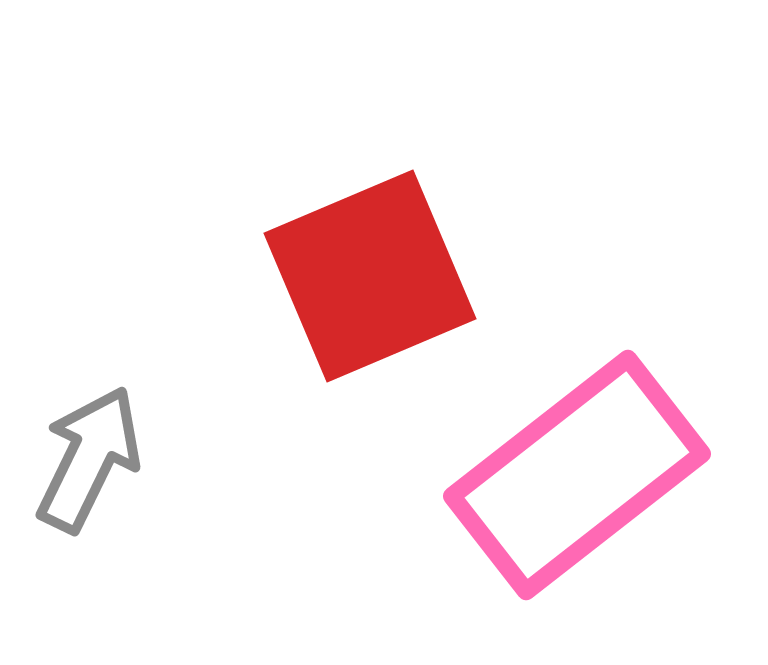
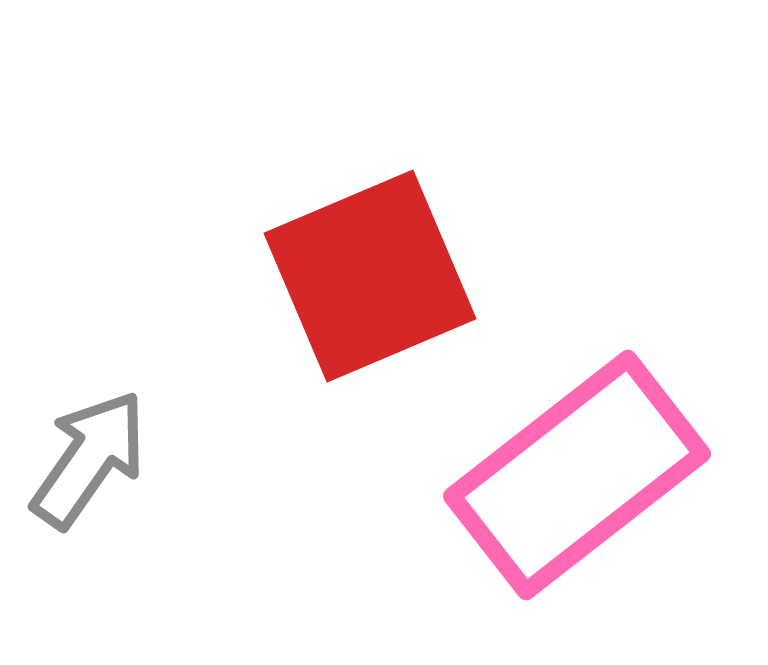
gray arrow: rotated 9 degrees clockwise
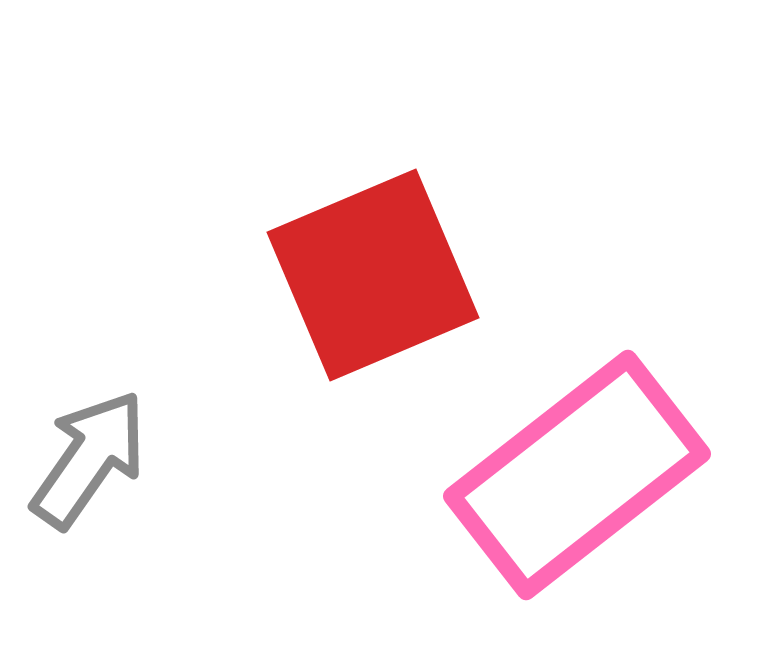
red square: moved 3 px right, 1 px up
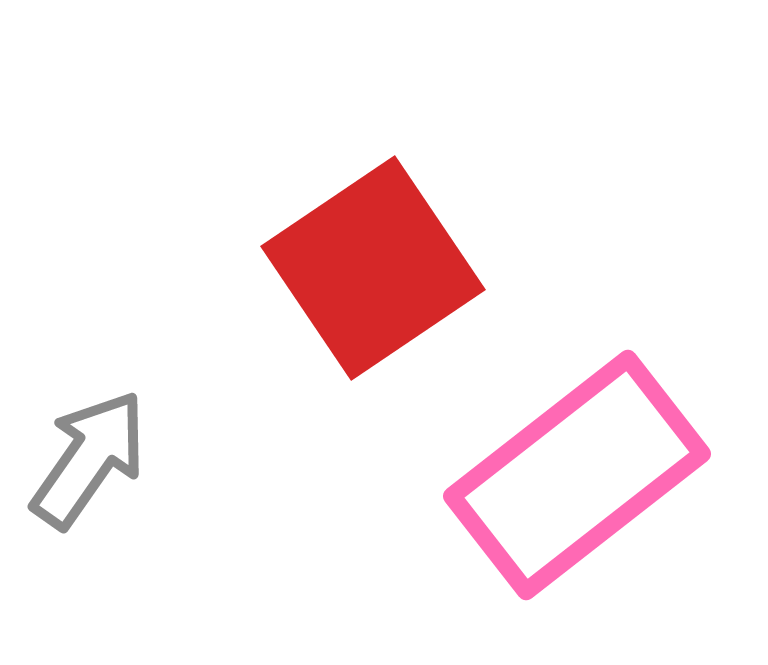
red square: moved 7 px up; rotated 11 degrees counterclockwise
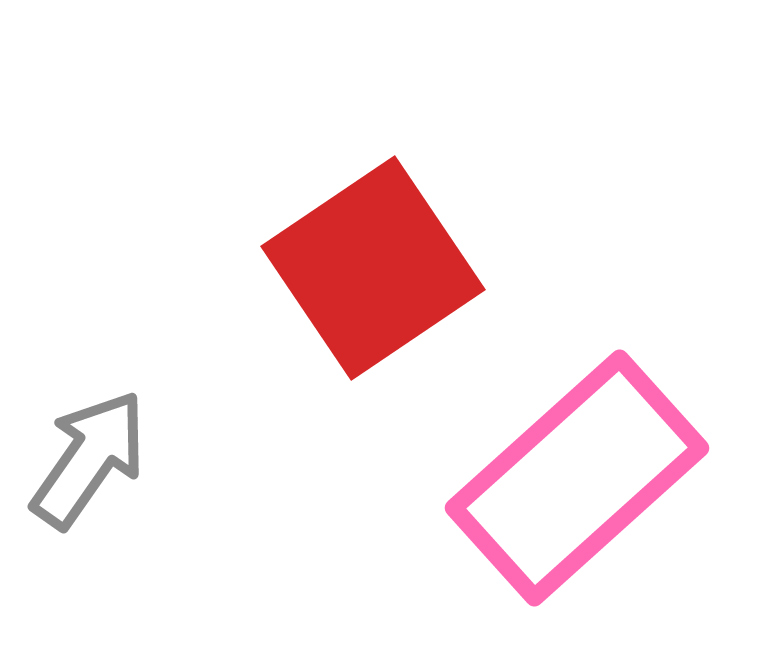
pink rectangle: moved 3 px down; rotated 4 degrees counterclockwise
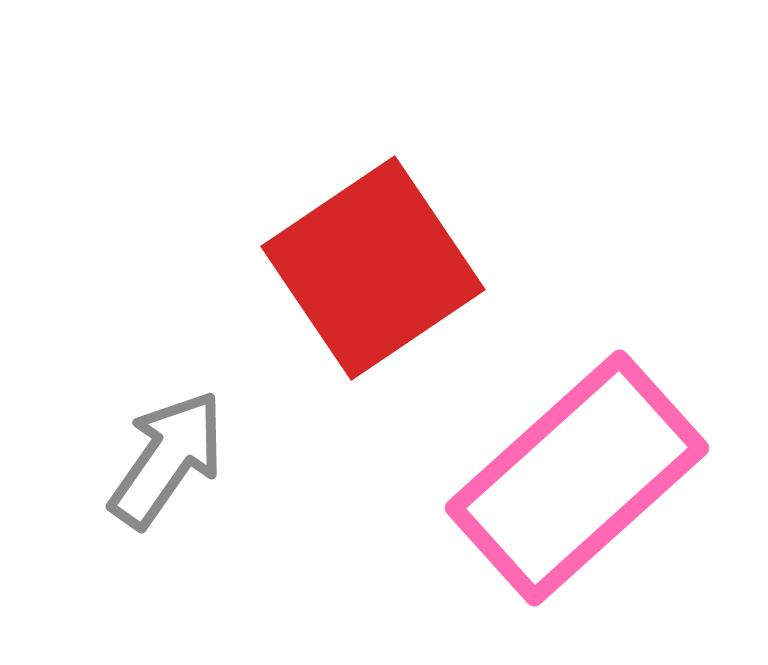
gray arrow: moved 78 px right
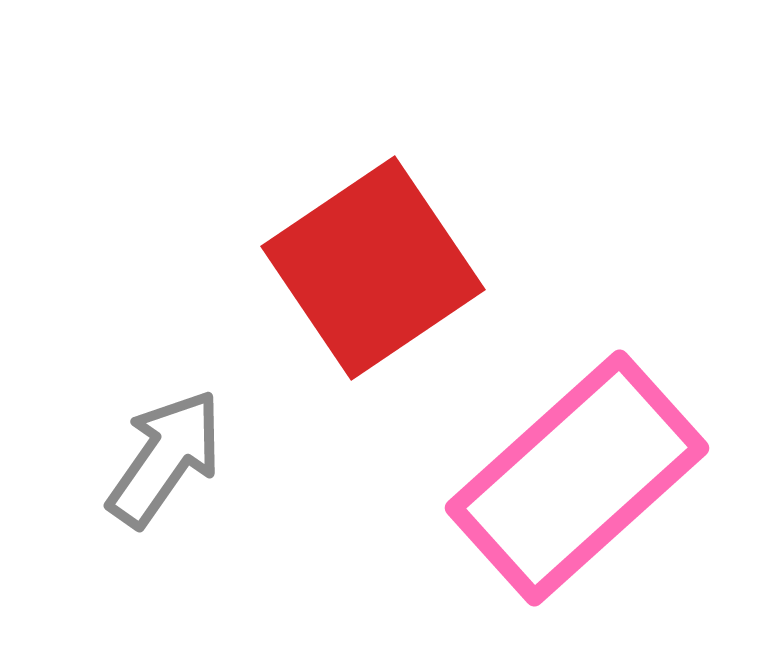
gray arrow: moved 2 px left, 1 px up
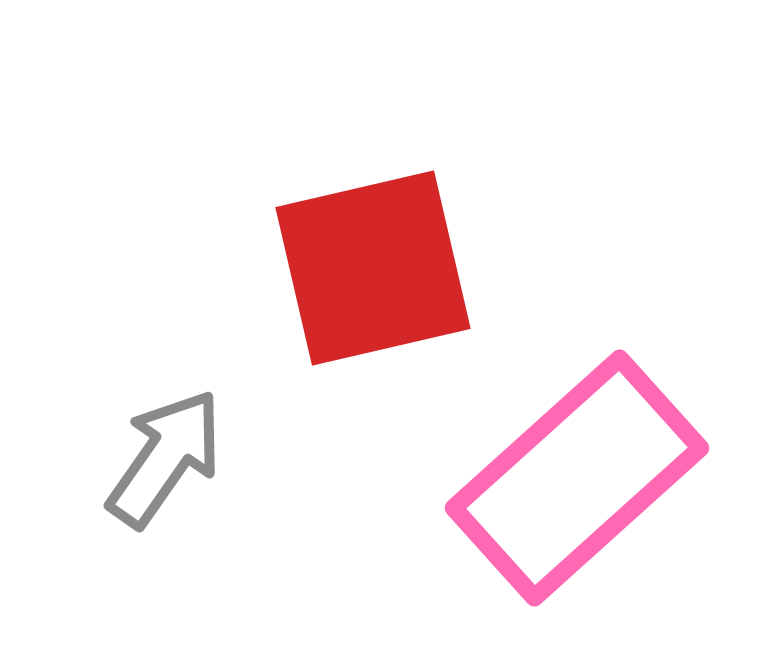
red square: rotated 21 degrees clockwise
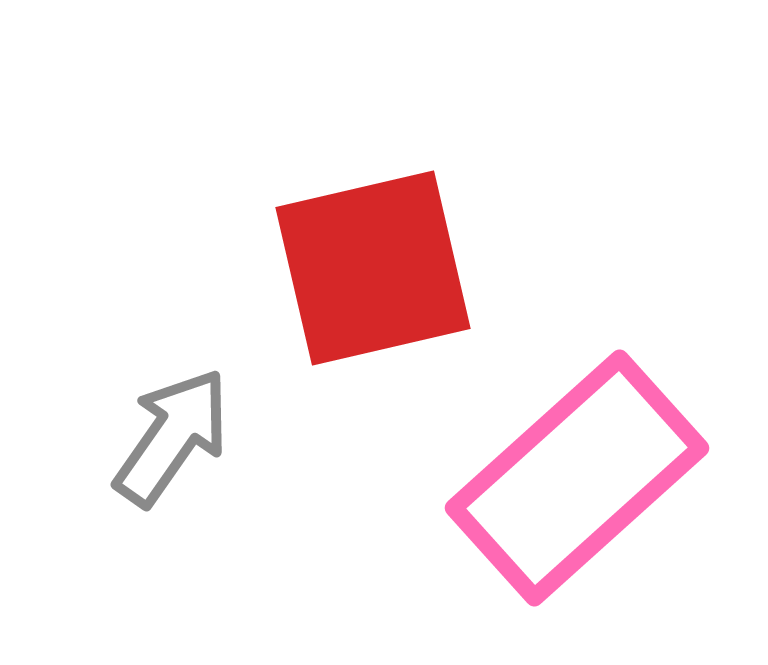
gray arrow: moved 7 px right, 21 px up
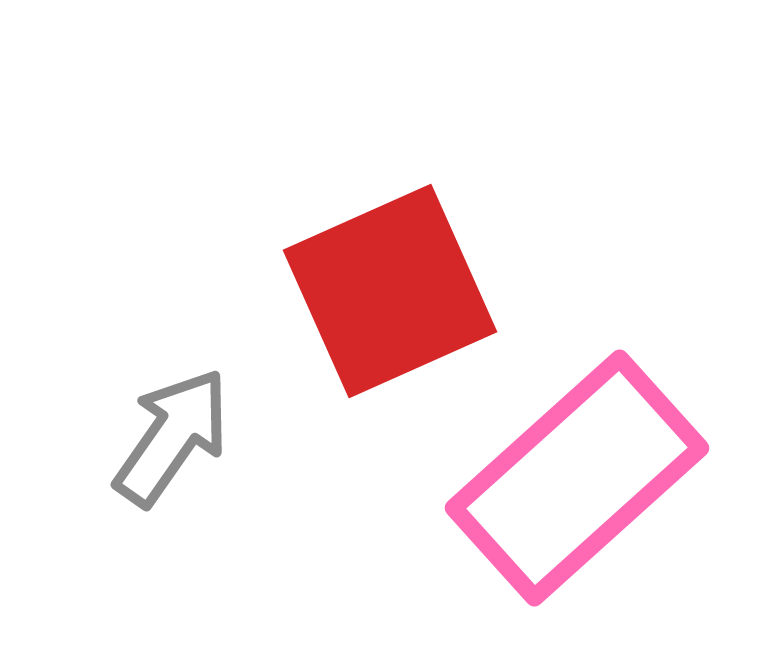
red square: moved 17 px right, 23 px down; rotated 11 degrees counterclockwise
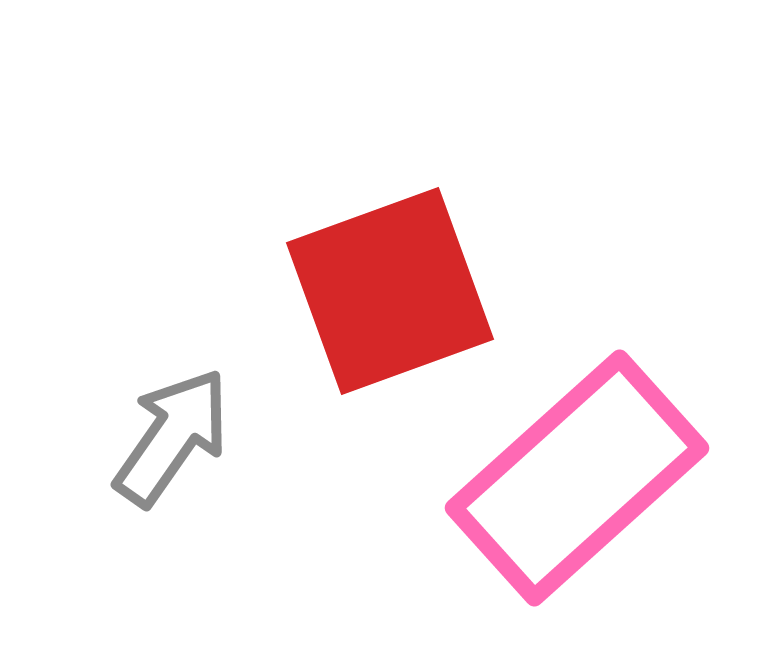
red square: rotated 4 degrees clockwise
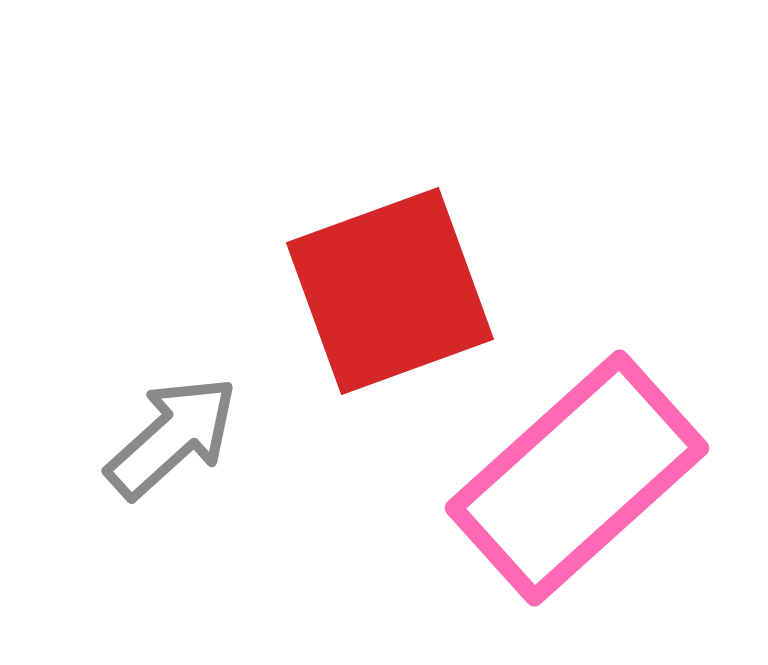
gray arrow: rotated 13 degrees clockwise
